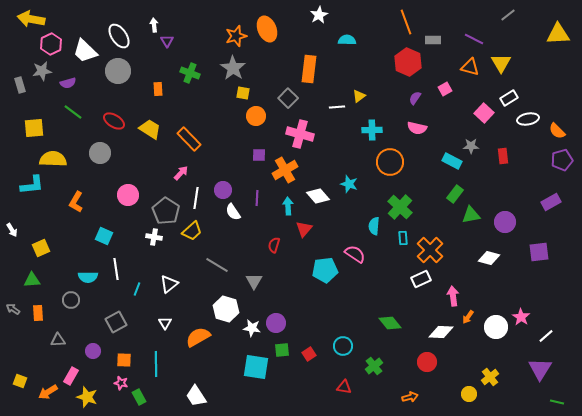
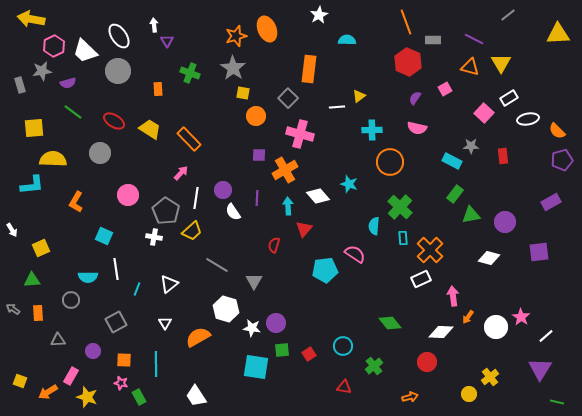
pink hexagon at (51, 44): moved 3 px right, 2 px down
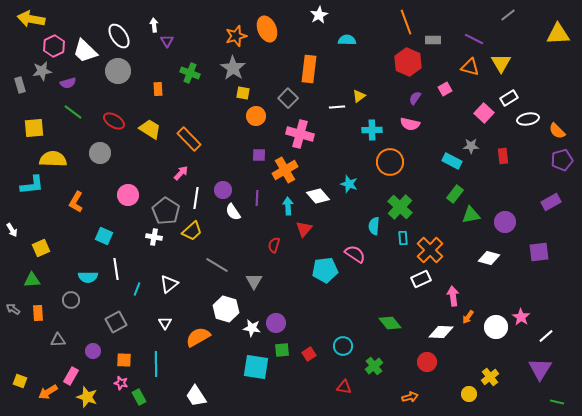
pink semicircle at (417, 128): moved 7 px left, 4 px up
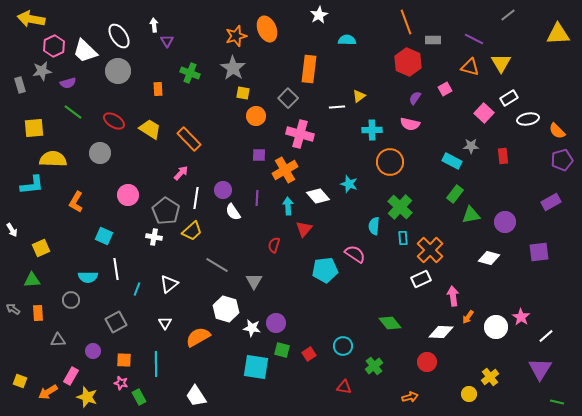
green square at (282, 350): rotated 21 degrees clockwise
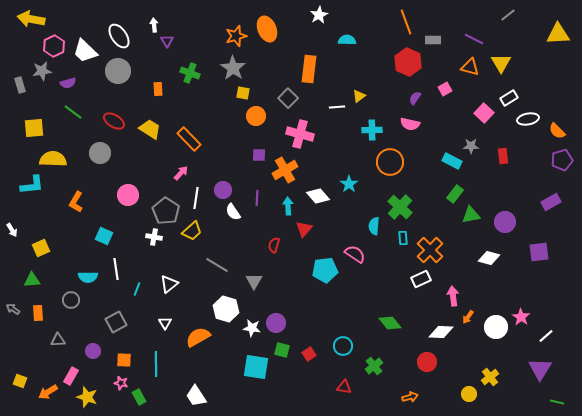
cyan star at (349, 184): rotated 18 degrees clockwise
